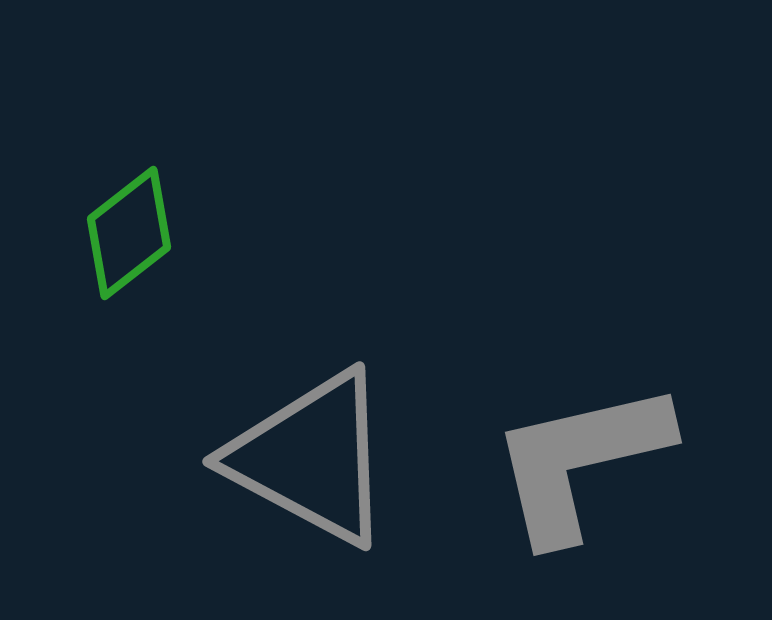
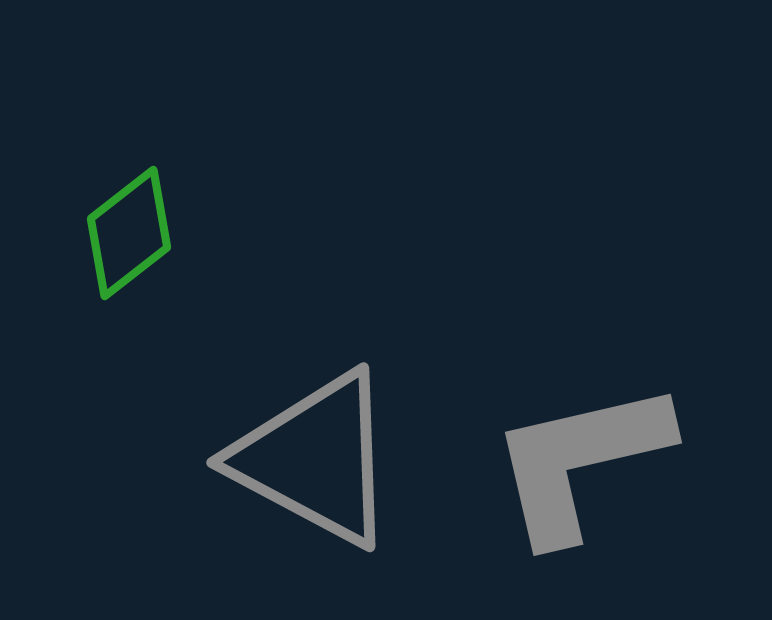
gray triangle: moved 4 px right, 1 px down
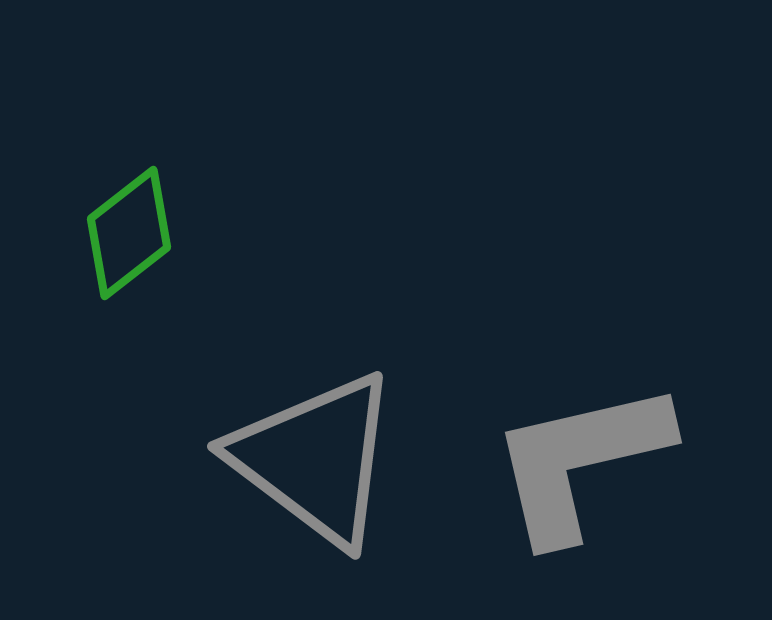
gray triangle: rotated 9 degrees clockwise
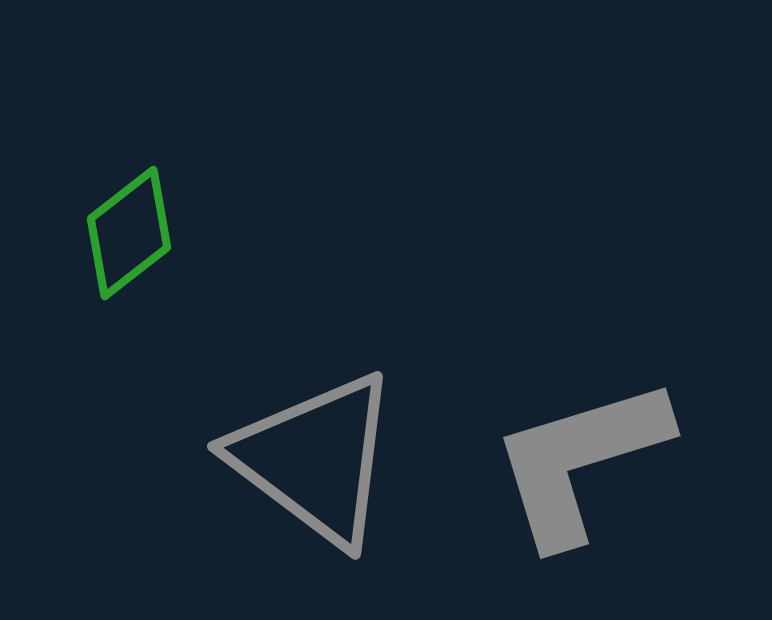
gray L-shape: rotated 4 degrees counterclockwise
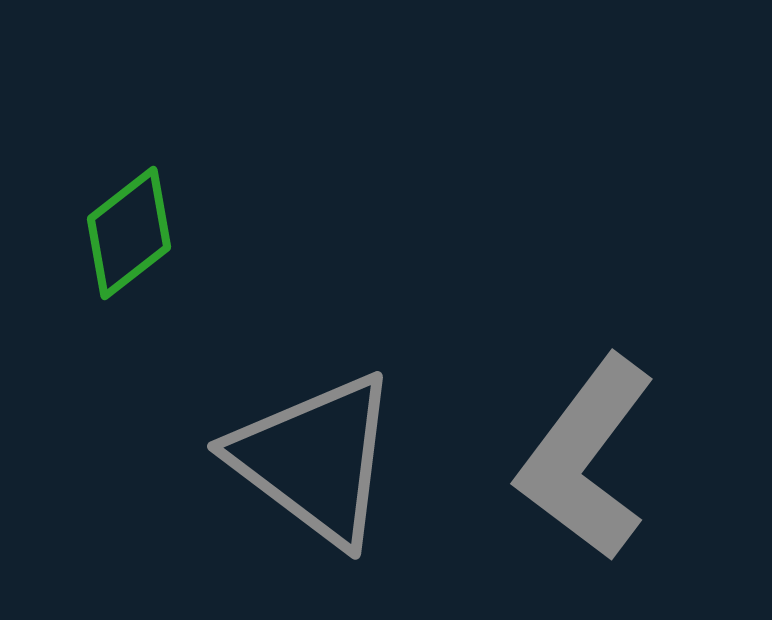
gray L-shape: moved 6 px right, 3 px up; rotated 36 degrees counterclockwise
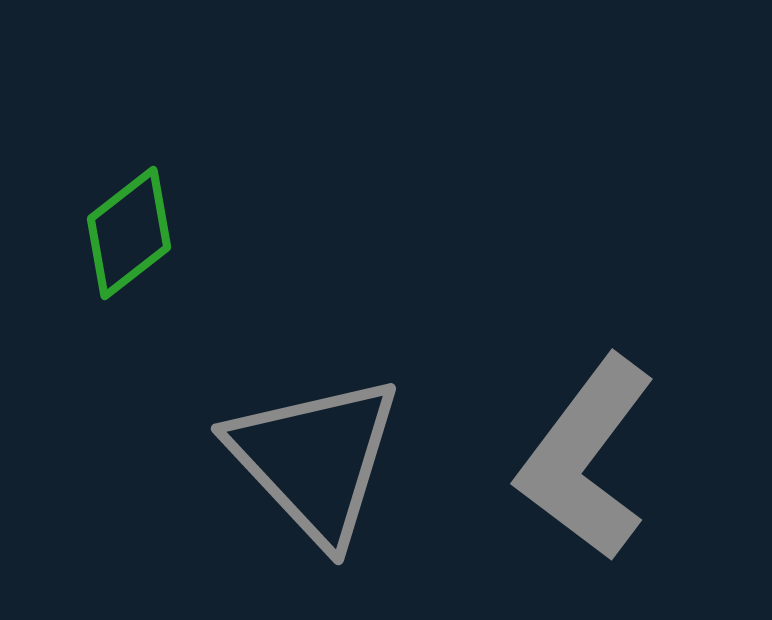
gray triangle: rotated 10 degrees clockwise
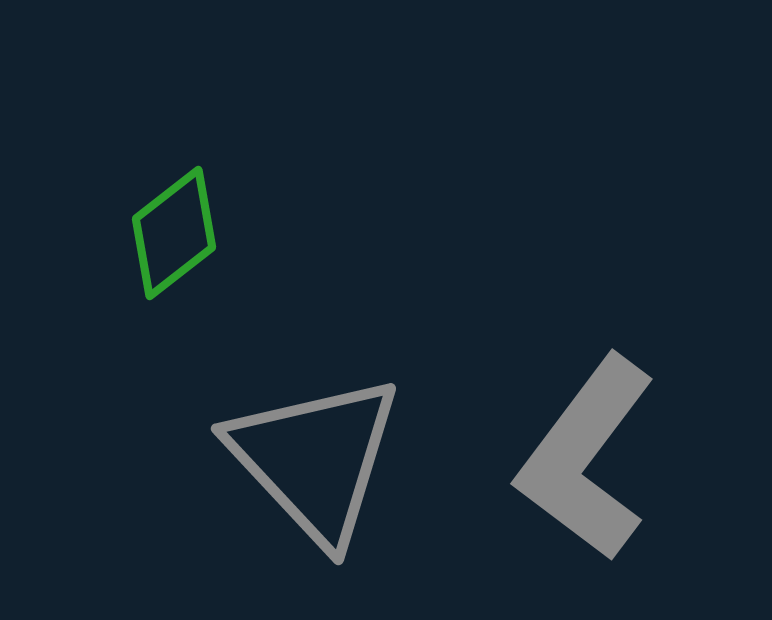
green diamond: moved 45 px right
